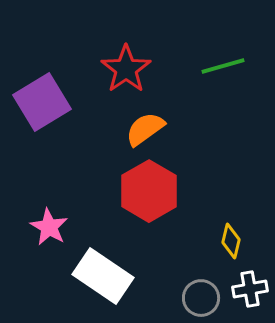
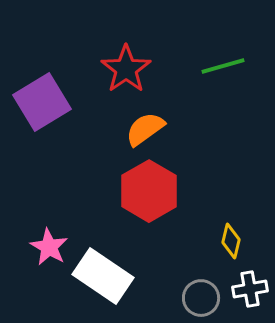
pink star: moved 20 px down
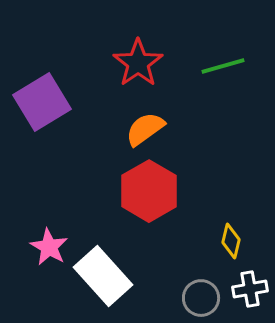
red star: moved 12 px right, 6 px up
white rectangle: rotated 14 degrees clockwise
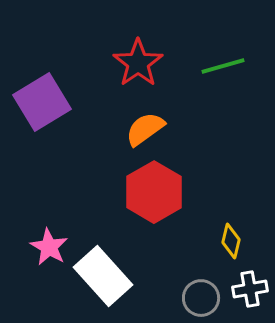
red hexagon: moved 5 px right, 1 px down
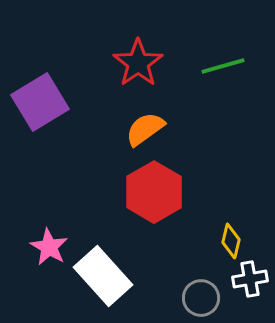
purple square: moved 2 px left
white cross: moved 10 px up
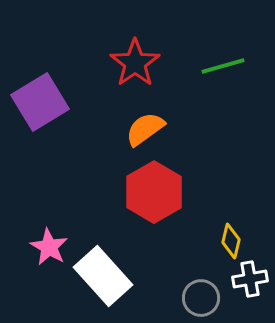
red star: moved 3 px left
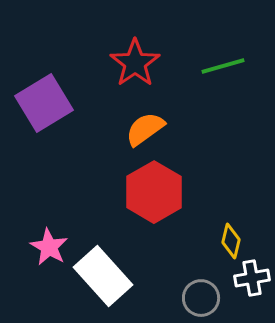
purple square: moved 4 px right, 1 px down
white cross: moved 2 px right, 1 px up
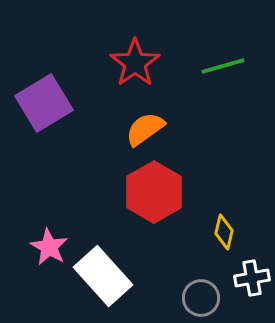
yellow diamond: moved 7 px left, 9 px up
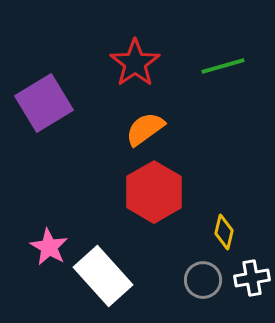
gray circle: moved 2 px right, 18 px up
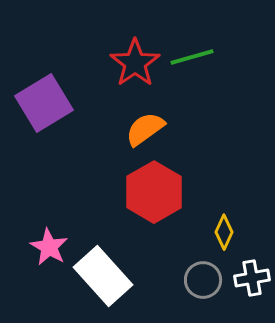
green line: moved 31 px left, 9 px up
yellow diamond: rotated 12 degrees clockwise
